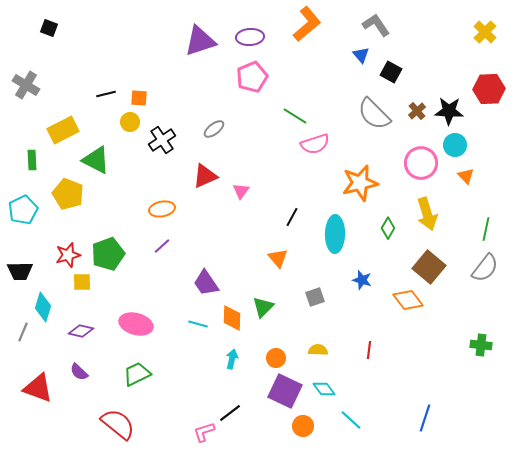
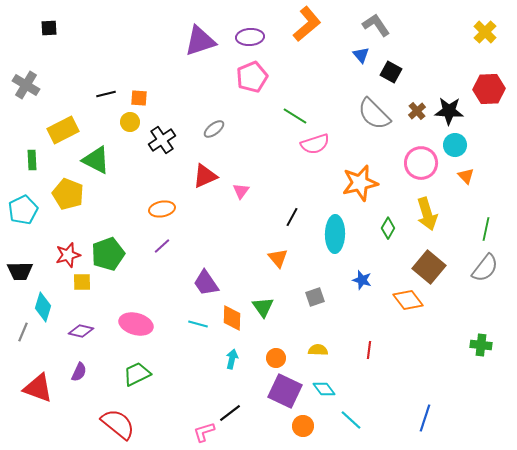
black square at (49, 28): rotated 24 degrees counterclockwise
green triangle at (263, 307): rotated 20 degrees counterclockwise
purple semicircle at (79, 372): rotated 108 degrees counterclockwise
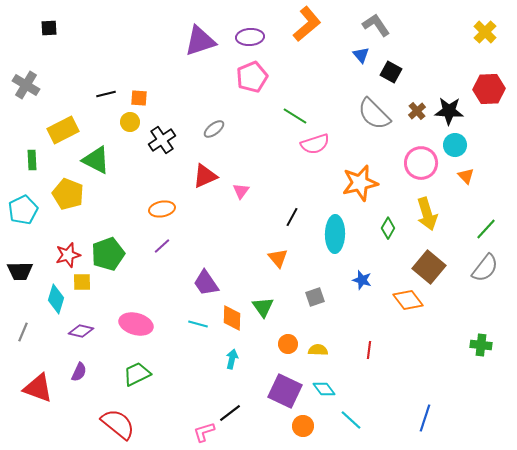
green line at (486, 229): rotated 30 degrees clockwise
cyan diamond at (43, 307): moved 13 px right, 8 px up
orange circle at (276, 358): moved 12 px right, 14 px up
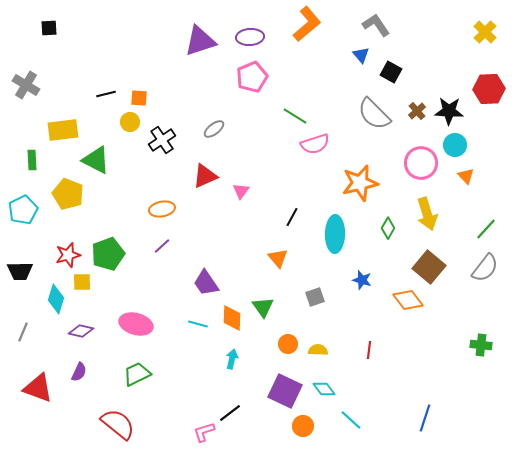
yellow rectangle at (63, 130): rotated 20 degrees clockwise
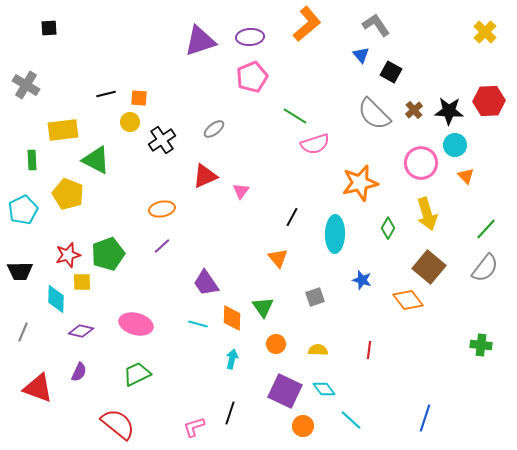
red hexagon at (489, 89): moved 12 px down
brown cross at (417, 111): moved 3 px left, 1 px up
cyan diamond at (56, 299): rotated 16 degrees counterclockwise
orange circle at (288, 344): moved 12 px left
black line at (230, 413): rotated 35 degrees counterclockwise
pink L-shape at (204, 432): moved 10 px left, 5 px up
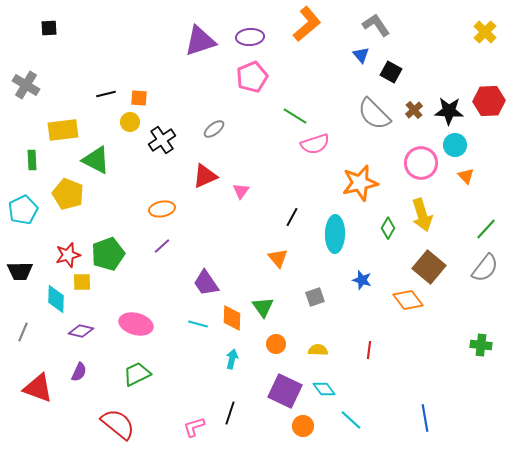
yellow arrow at (427, 214): moved 5 px left, 1 px down
blue line at (425, 418): rotated 28 degrees counterclockwise
